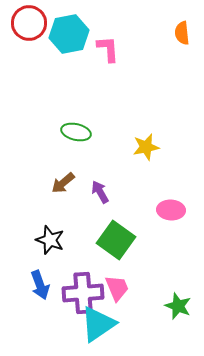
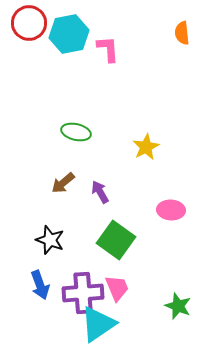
yellow star: rotated 16 degrees counterclockwise
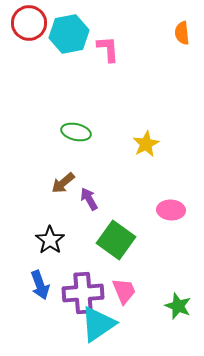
yellow star: moved 3 px up
purple arrow: moved 11 px left, 7 px down
black star: rotated 16 degrees clockwise
pink trapezoid: moved 7 px right, 3 px down
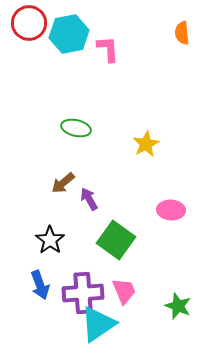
green ellipse: moved 4 px up
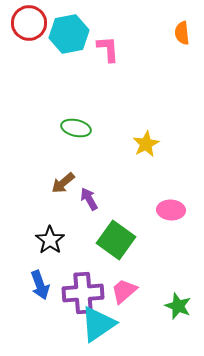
pink trapezoid: rotated 108 degrees counterclockwise
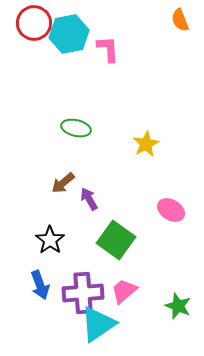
red circle: moved 5 px right
orange semicircle: moved 2 px left, 13 px up; rotated 15 degrees counterclockwise
pink ellipse: rotated 28 degrees clockwise
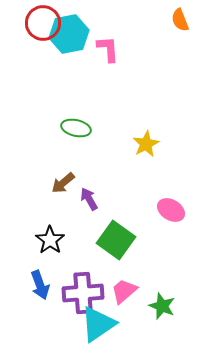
red circle: moved 9 px right
green star: moved 16 px left
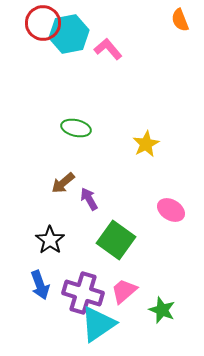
pink L-shape: rotated 36 degrees counterclockwise
purple cross: rotated 21 degrees clockwise
green star: moved 4 px down
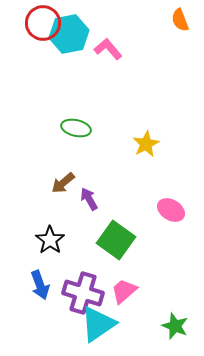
green star: moved 13 px right, 16 px down
